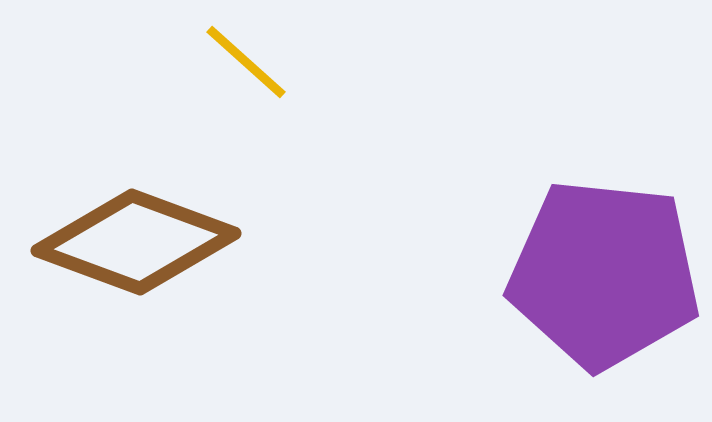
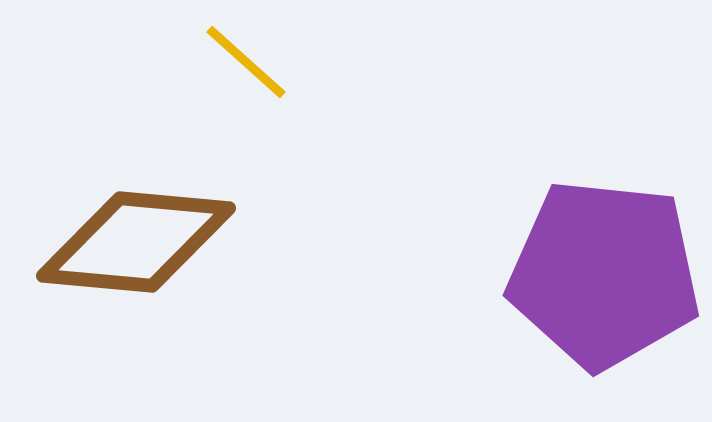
brown diamond: rotated 15 degrees counterclockwise
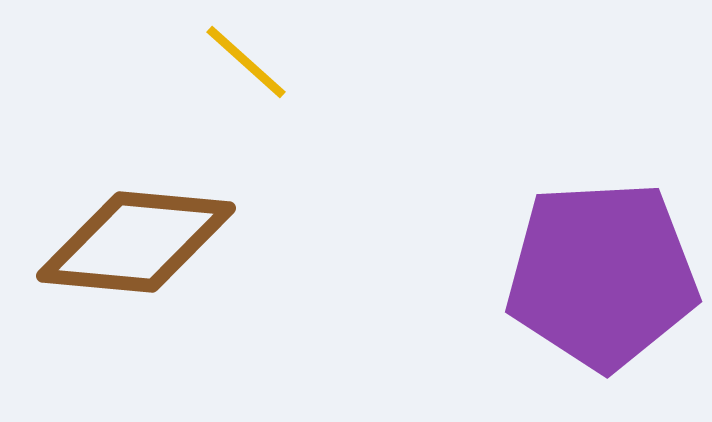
purple pentagon: moved 2 px left, 1 px down; rotated 9 degrees counterclockwise
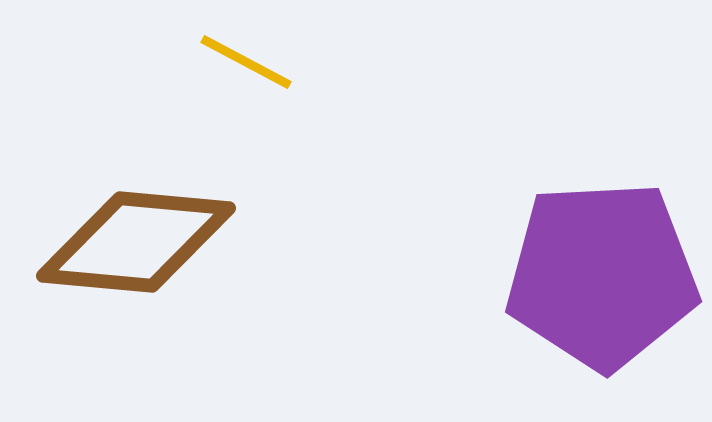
yellow line: rotated 14 degrees counterclockwise
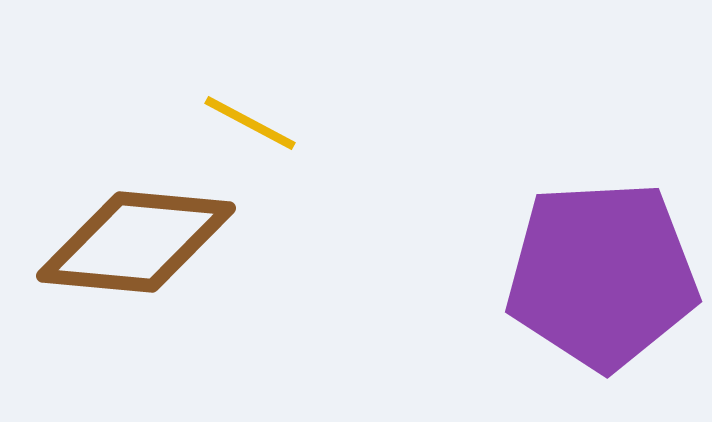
yellow line: moved 4 px right, 61 px down
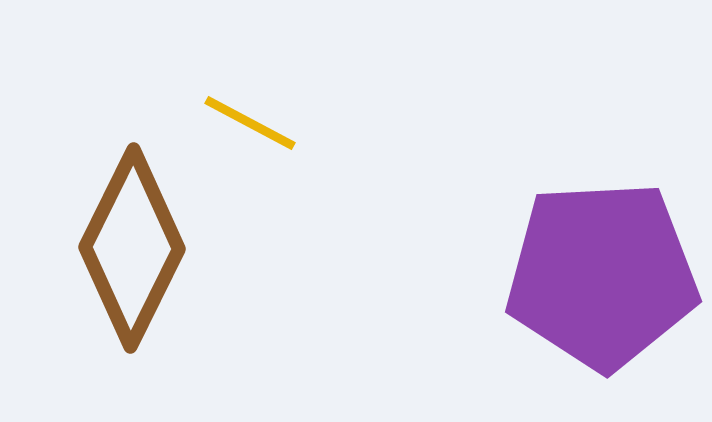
brown diamond: moved 4 px left, 6 px down; rotated 69 degrees counterclockwise
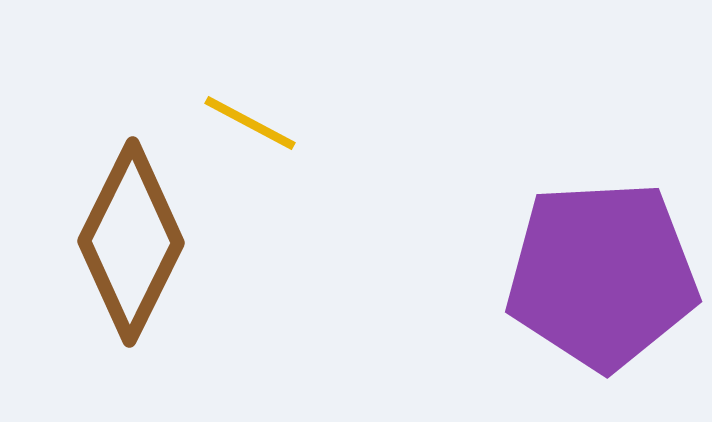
brown diamond: moved 1 px left, 6 px up
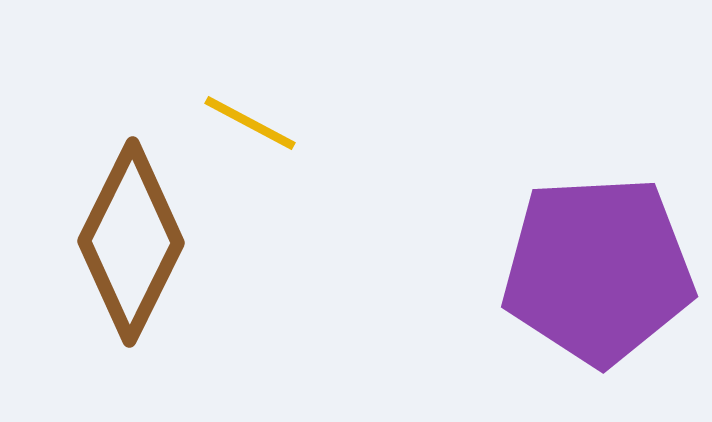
purple pentagon: moved 4 px left, 5 px up
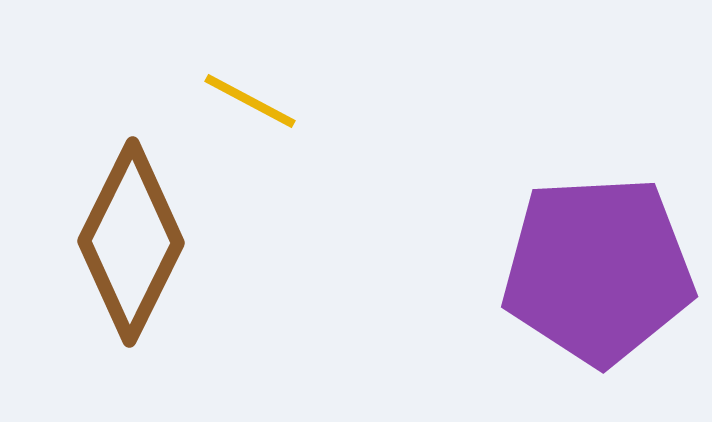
yellow line: moved 22 px up
